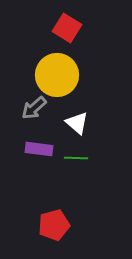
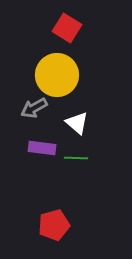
gray arrow: rotated 12 degrees clockwise
purple rectangle: moved 3 px right, 1 px up
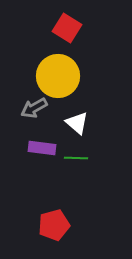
yellow circle: moved 1 px right, 1 px down
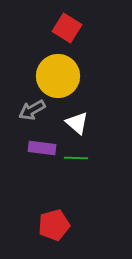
gray arrow: moved 2 px left, 2 px down
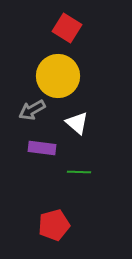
green line: moved 3 px right, 14 px down
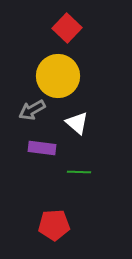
red square: rotated 12 degrees clockwise
red pentagon: rotated 12 degrees clockwise
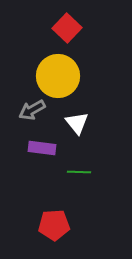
white triangle: rotated 10 degrees clockwise
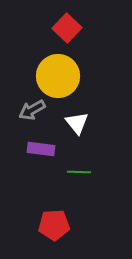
purple rectangle: moved 1 px left, 1 px down
